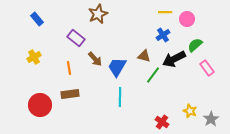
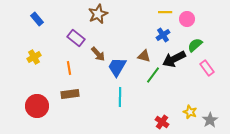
brown arrow: moved 3 px right, 5 px up
red circle: moved 3 px left, 1 px down
yellow star: moved 1 px down
gray star: moved 1 px left, 1 px down
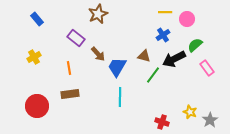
red cross: rotated 16 degrees counterclockwise
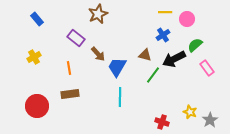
brown triangle: moved 1 px right, 1 px up
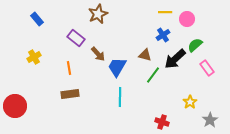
black arrow: moved 1 px right; rotated 15 degrees counterclockwise
red circle: moved 22 px left
yellow star: moved 10 px up; rotated 16 degrees clockwise
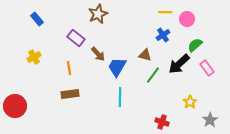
black arrow: moved 4 px right, 5 px down
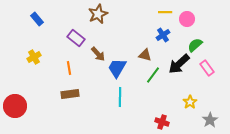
blue trapezoid: moved 1 px down
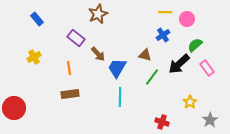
green line: moved 1 px left, 2 px down
red circle: moved 1 px left, 2 px down
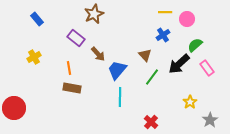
brown star: moved 4 px left
brown triangle: rotated 32 degrees clockwise
blue trapezoid: moved 2 px down; rotated 10 degrees clockwise
brown rectangle: moved 2 px right, 6 px up; rotated 18 degrees clockwise
red cross: moved 11 px left; rotated 24 degrees clockwise
